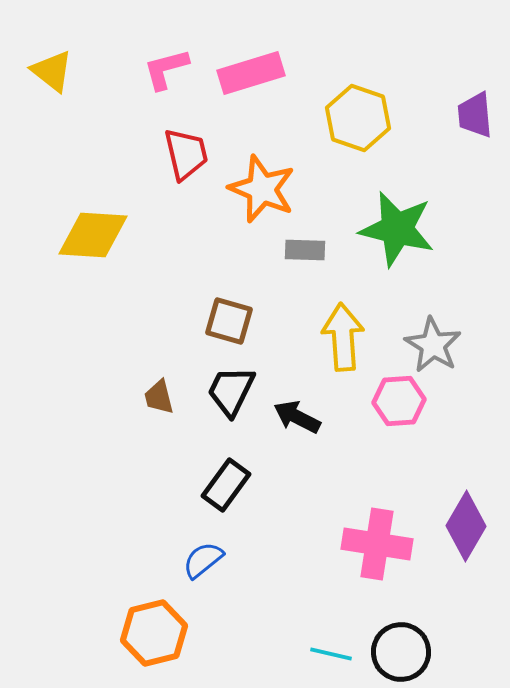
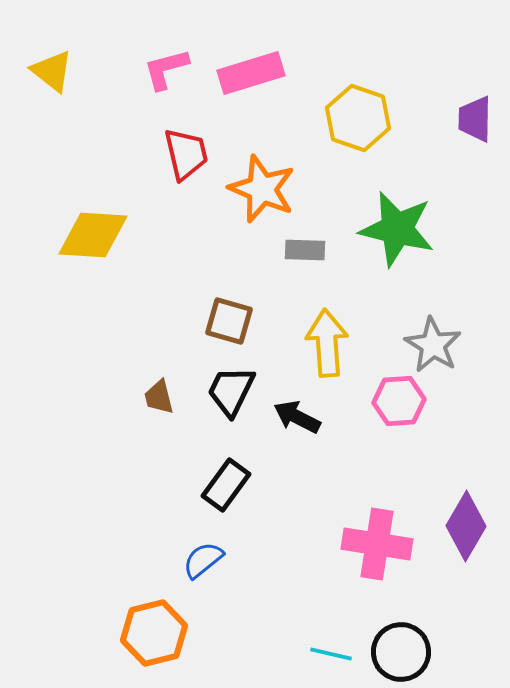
purple trapezoid: moved 4 px down; rotated 6 degrees clockwise
yellow arrow: moved 16 px left, 6 px down
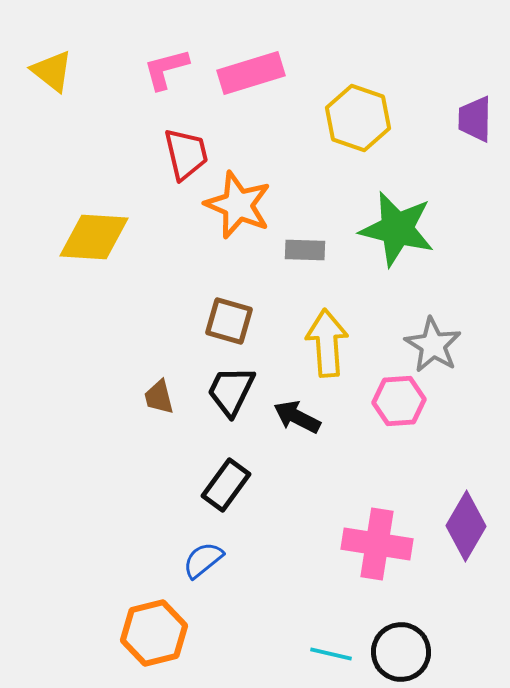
orange star: moved 24 px left, 16 px down
yellow diamond: moved 1 px right, 2 px down
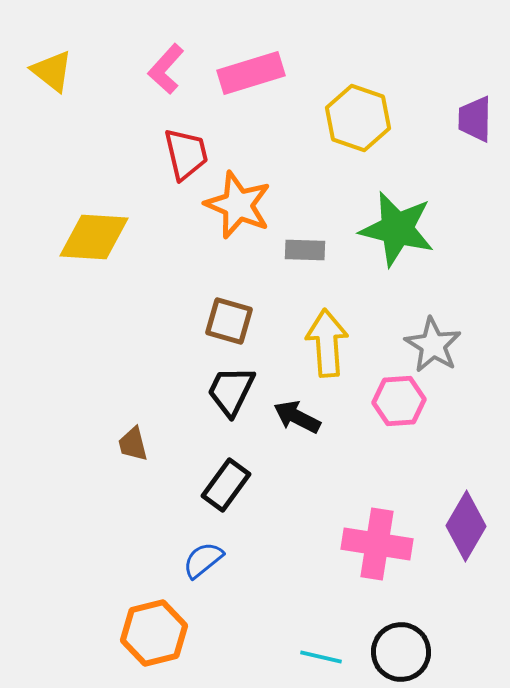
pink L-shape: rotated 33 degrees counterclockwise
brown trapezoid: moved 26 px left, 47 px down
cyan line: moved 10 px left, 3 px down
